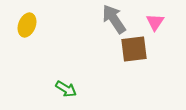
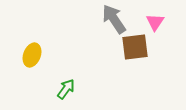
yellow ellipse: moved 5 px right, 30 px down
brown square: moved 1 px right, 2 px up
green arrow: rotated 85 degrees counterclockwise
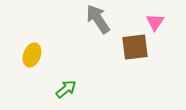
gray arrow: moved 16 px left
green arrow: rotated 15 degrees clockwise
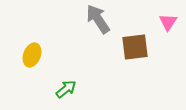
pink triangle: moved 13 px right
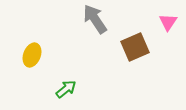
gray arrow: moved 3 px left
brown square: rotated 16 degrees counterclockwise
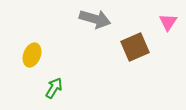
gray arrow: rotated 140 degrees clockwise
green arrow: moved 12 px left, 1 px up; rotated 20 degrees counterclockwise
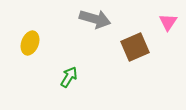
yellow ellipse: moved 2 px left, 12 px up
green arrow: moved 15 px right, 11 px up
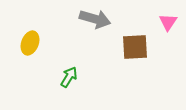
brown square: rotated 20 degrees clockwise
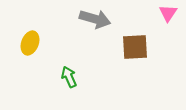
pink triangle: moved 9 px up
green arrow: rotated 55 degrees counterclockwise
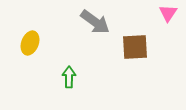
gray arrow: moved 3 px down; rotated 20 degrees clockwise
green arrow: rotated 25 degrees clockwise
